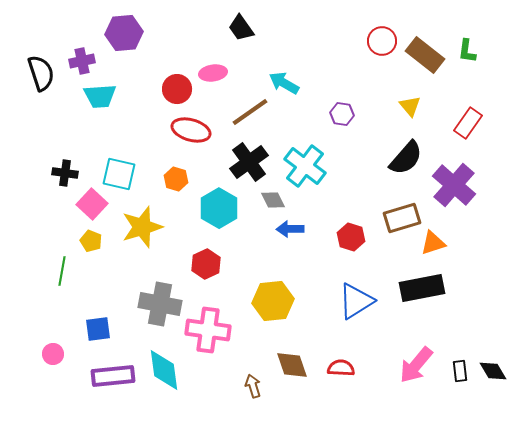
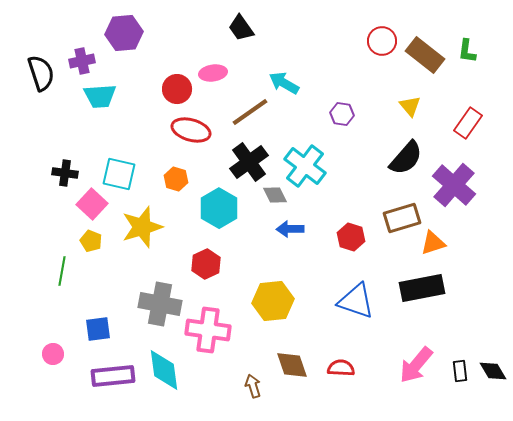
gray diamond at (273, 200): moved 2 px right, 5 px up
blue triangle at (356, 301): rotated 51 degrees clockwise
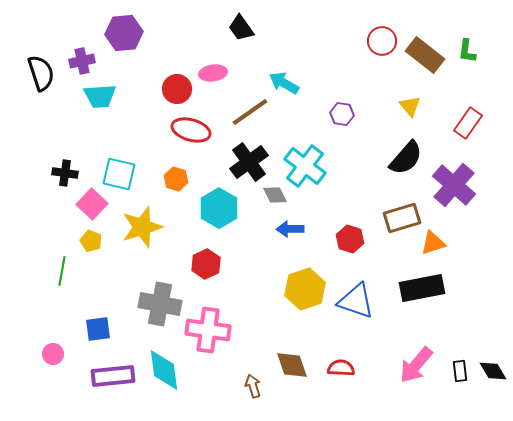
red hexagon at (351, 237): moved 1 px left, 2 px down
yellow hexagon at (273, 301): moved 32 px right, 12 px up; rotated 12 degrees counterclockwise
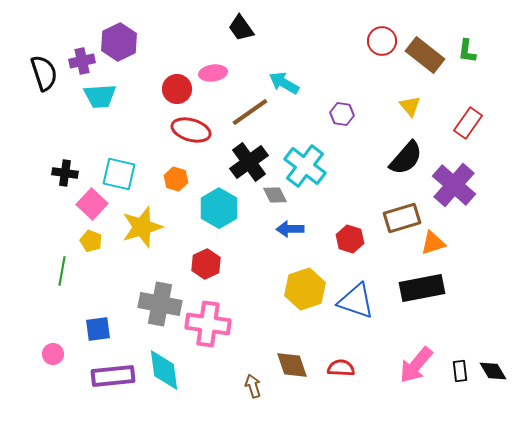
purple hexagon at (124, 33): moved 5 px left, 9 px down; rotated 21 degrees counterclockwise
black semicircle at (41, 73): moved 3 px right
pink cross at (208, 330): moved 6 px up
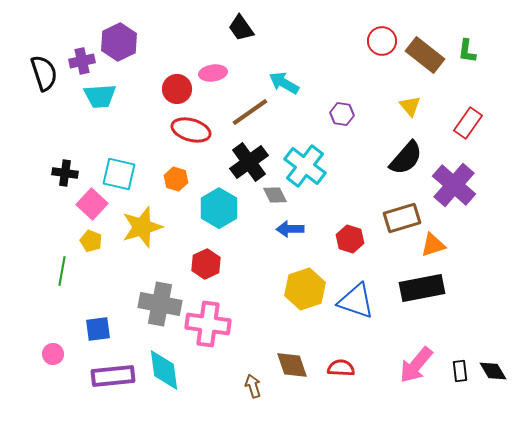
orange triangle at (433, 243): moved 2 px down
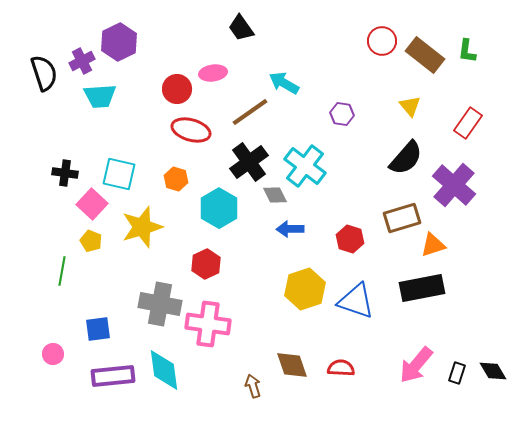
purple cross at (82, 61): rotated 15 degrees counterclockwise
black rectangle at (460, 371): moved 3 px left, 2 px down; rotated 25 degrees clockwise
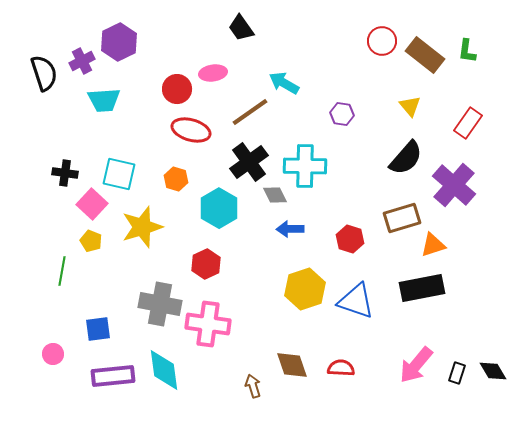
cyan trapezoid at (100, 96): moved 4 px right, 4 px down
cyan cross at (305, 166): rotated 36 degrees counterclockwise
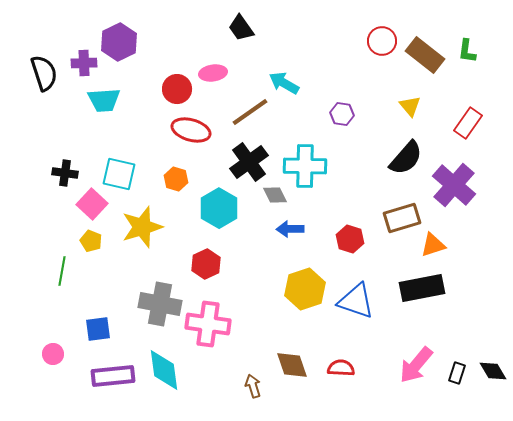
purple cross at (82, 61): moved 2 px right, 2 px down; rotated 25 degrees clockwise
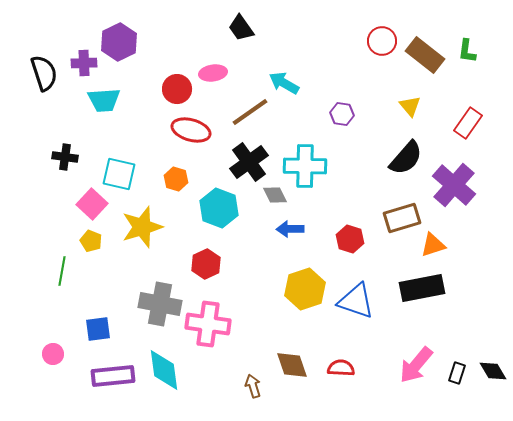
black cross at (65, 173): moved 16 px up
cyan hexagon at (219, 208): rotated 9 degrees counterclockwise
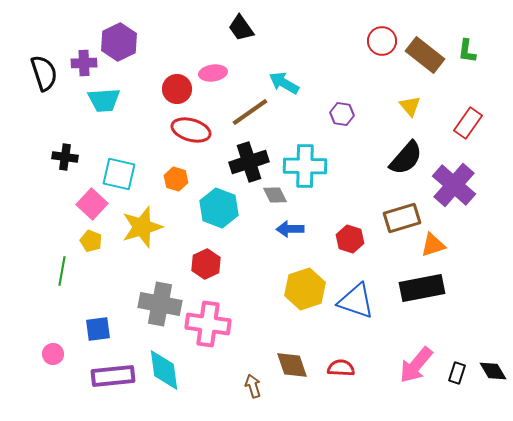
black cross at (249, 162): rotated 18 degrees clockwise
